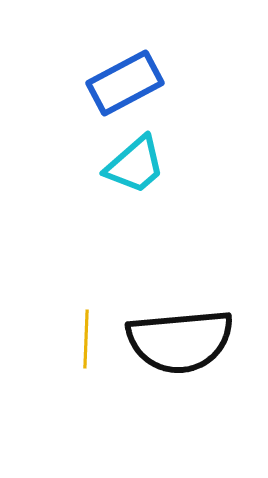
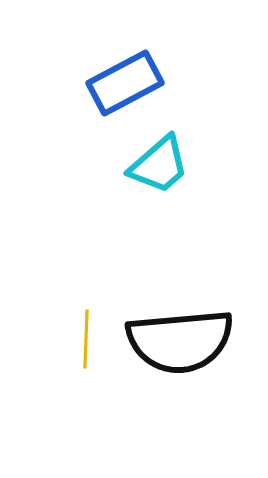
cyan trapezoid: moved 24 px right
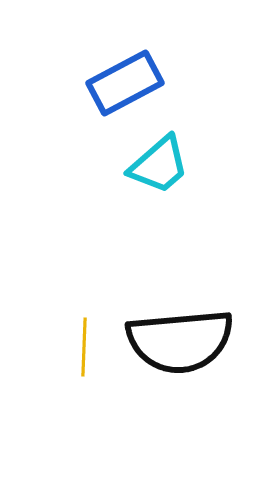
yellow line: moved 2 px left, 8 px down
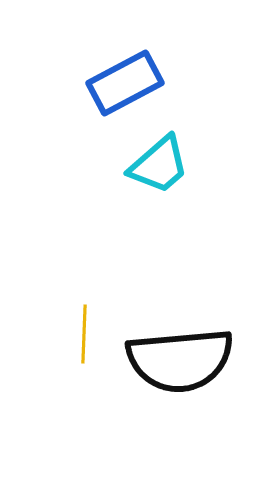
black semicircle: moved 19 px down
yellow line: moved 13 px up
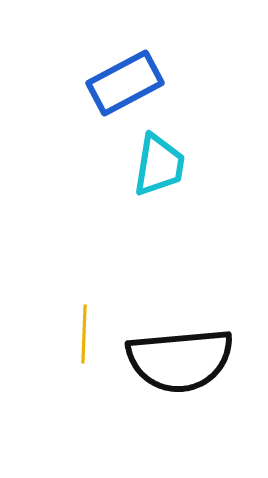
cyan trapezoid: rotated 40 degrees counterclockwise
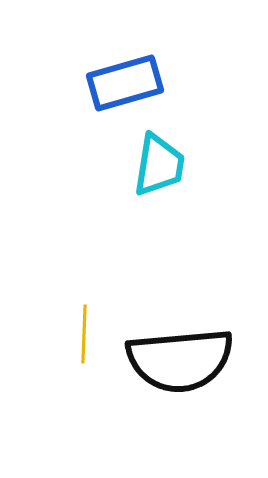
blue rectangle: rotated 12 degrees clockwise
